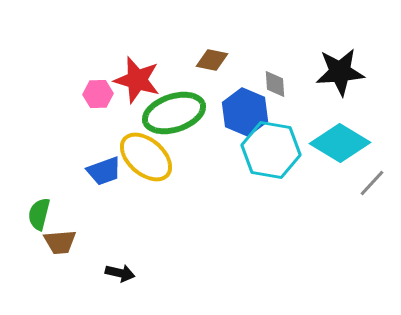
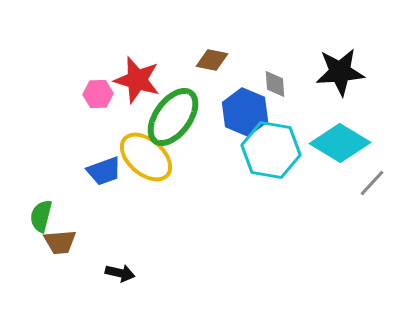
green ellipse: moved 1 px left, 4 px down; rotated 36 degrees counterclockwise
green semicircle: moved 2 px right, 2 px down
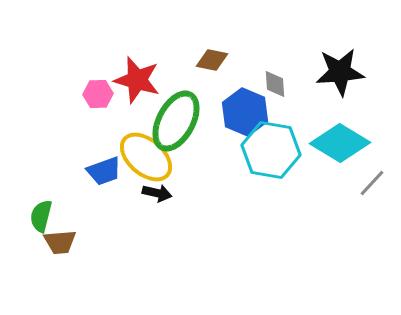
green ellipse: moved 3 px right, 4 px down; rotated 8 degrees counterclockwise
black arrow: moved 37 px right, 80 px up
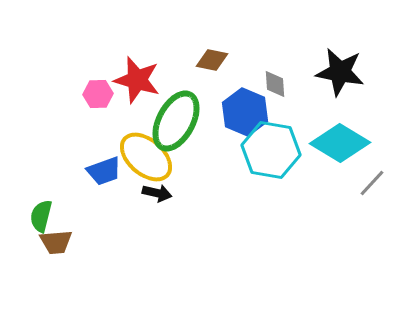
black star: rotated 15 degrees clockwise
brown trapezoid: moved 4 px left
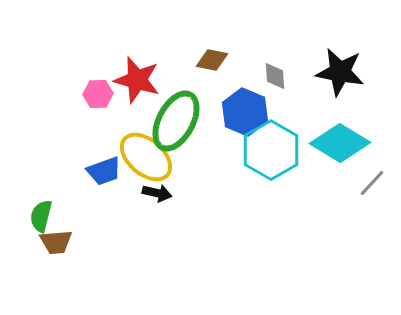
gray diamond: moved 8 px up
cyan hexagon: rotated 20 degrees clockwise
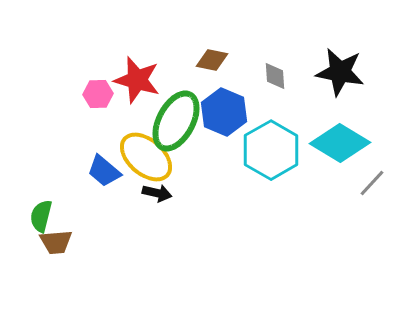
blue hexagon: moved 21 px left
blue trapezoid: rotated 60 degrees clockwise
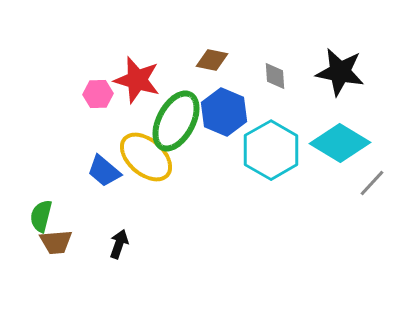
black arrow: moved 38 px left, 51 px down; rotated 84 degrees counterclockwise
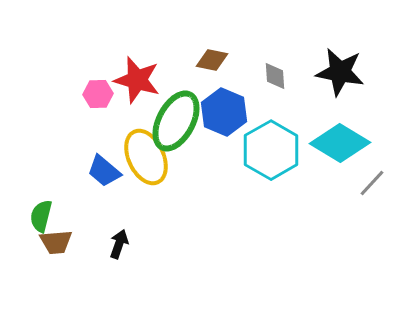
yellow ellipse: rotated 24 degrees clockwise
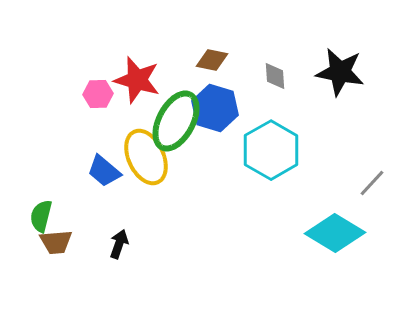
blue hexagon: moved 9 px left, 4 px up; rotated 6 degrees counterclockwise
cyan diamond: moved 5 px left, 90 px down
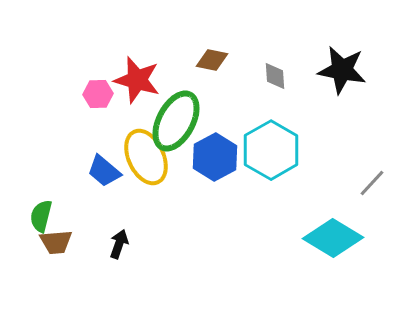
black star: moved 2 px right, 2 px up
blue hexagon: moved 49 px down; rotated 15 degrees clockwise
cyan diamond: moved 2 px left, 5 px down
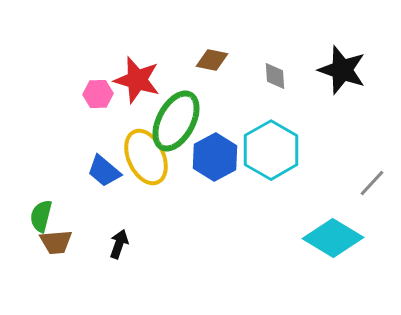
black star: rotated 9 degrees clockwise
